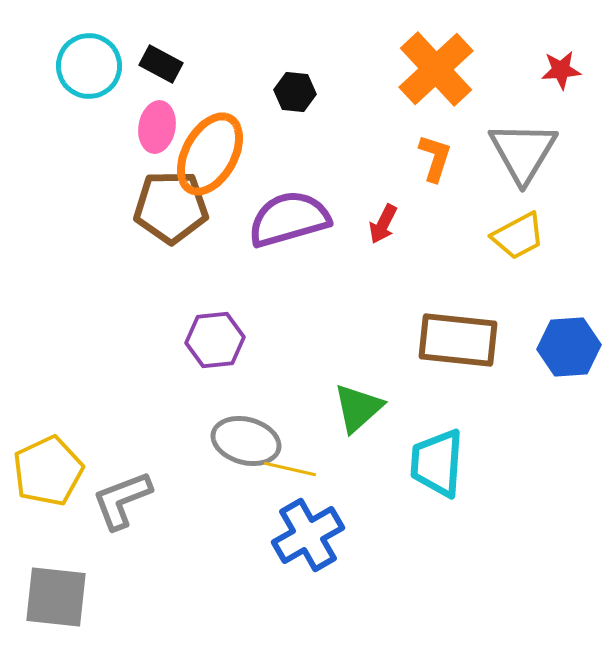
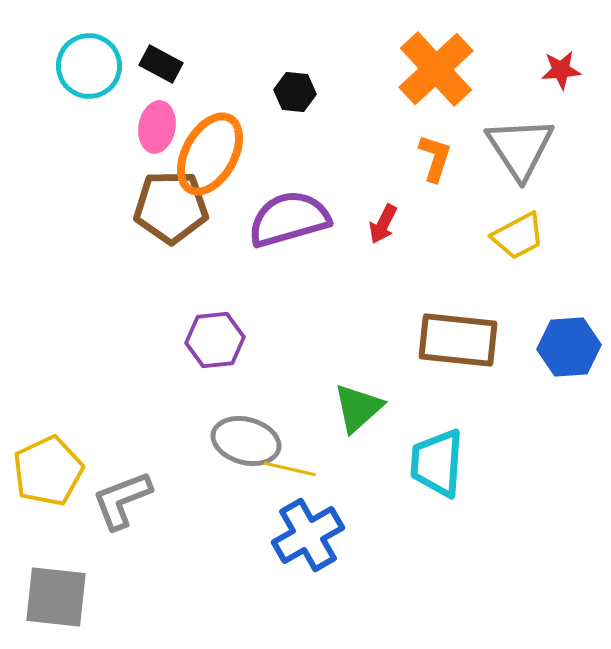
gray triangle: moved 3 px left, 4 px up; rotated 4 degrees counterclockwise
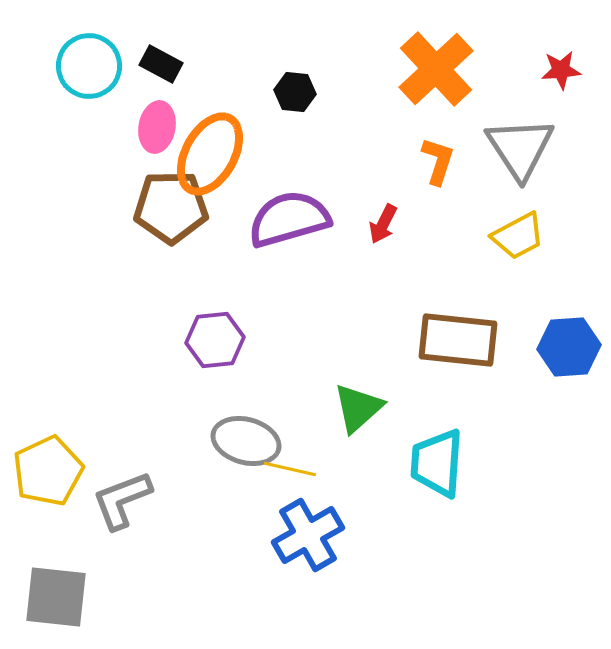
orange L-shape: moved 3 px right, 3 px down
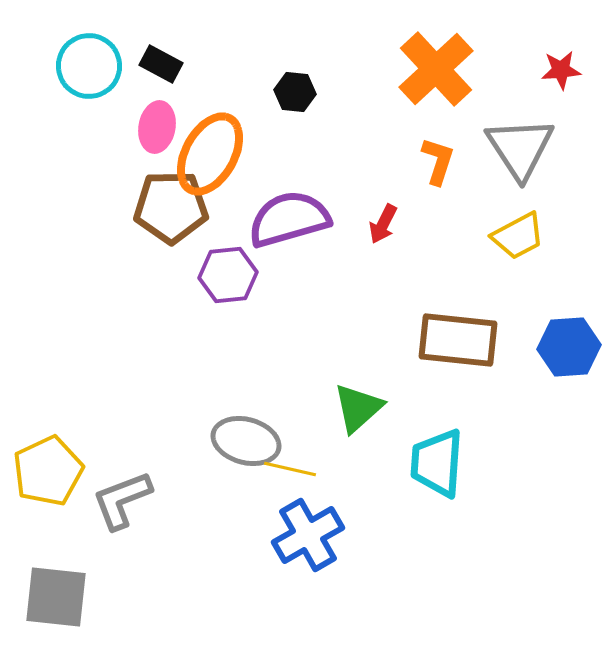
purple hexagon: moved 13 px right, 65 px up
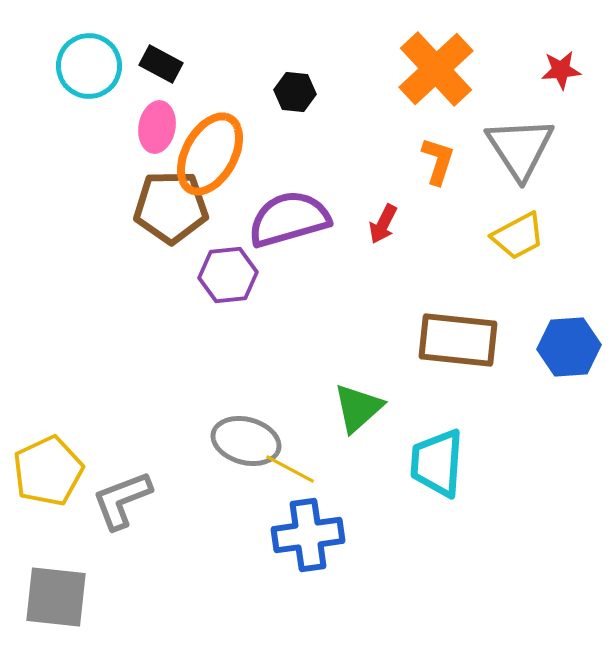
yellow line: rotated 15 degrees clockwise
blue cross: rotated 22 degrees clockwise
